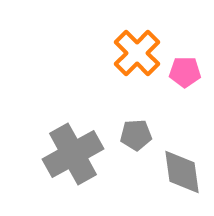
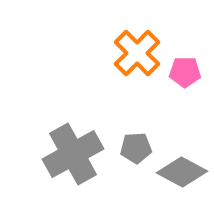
gray pentagon: moved 13 px down
gray diamond: rotated 54 degrees counterclockwise
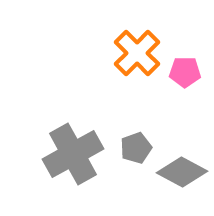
gray pentagon: rotated 16 degrees counterclockwise
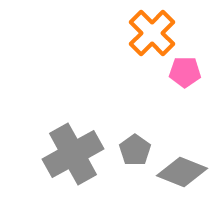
orange cross: moved 15 px right, 20 px up
gray pentagon: moved 1 px left, 2 px down; rotated 16 degrees counterclockwise
gray diamond: rotated 6 degrees counterclockwise
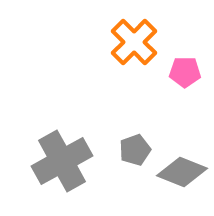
orange cross: moved 18 px left, 9 px down
gray pentagon: rotated 16 degrees clockwise
gray cross: moved 11 px left, 7 px down
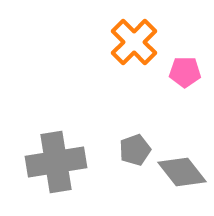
gray cross: moved 6 px left, 1 px down; rotated 20 degrees clockwise
gray diamond: rotated 30 degrees clockwise
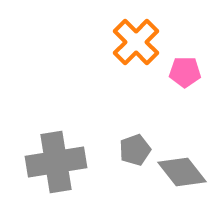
orange cross: moved 2 px right
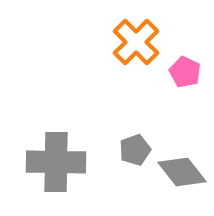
pink pentagon: rotated 24 degrees clockwise
gray cross: rotated 10 degrees clockwise
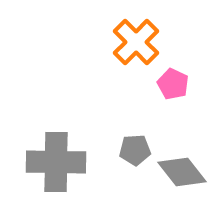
pink pentagon: moved 12 px left, 12 px down
gray pentagon: rotated 16 degrees clockwise
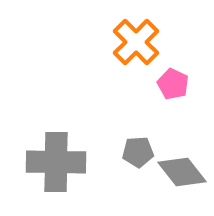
gray pentagon: moved 3 px right, 2 px down
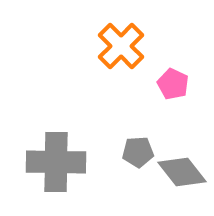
orange cross: moved 15 px left, 4 px down
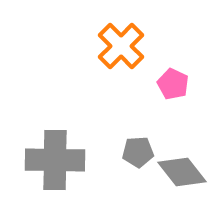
gray cross: moved 1 px left, 2 px up
